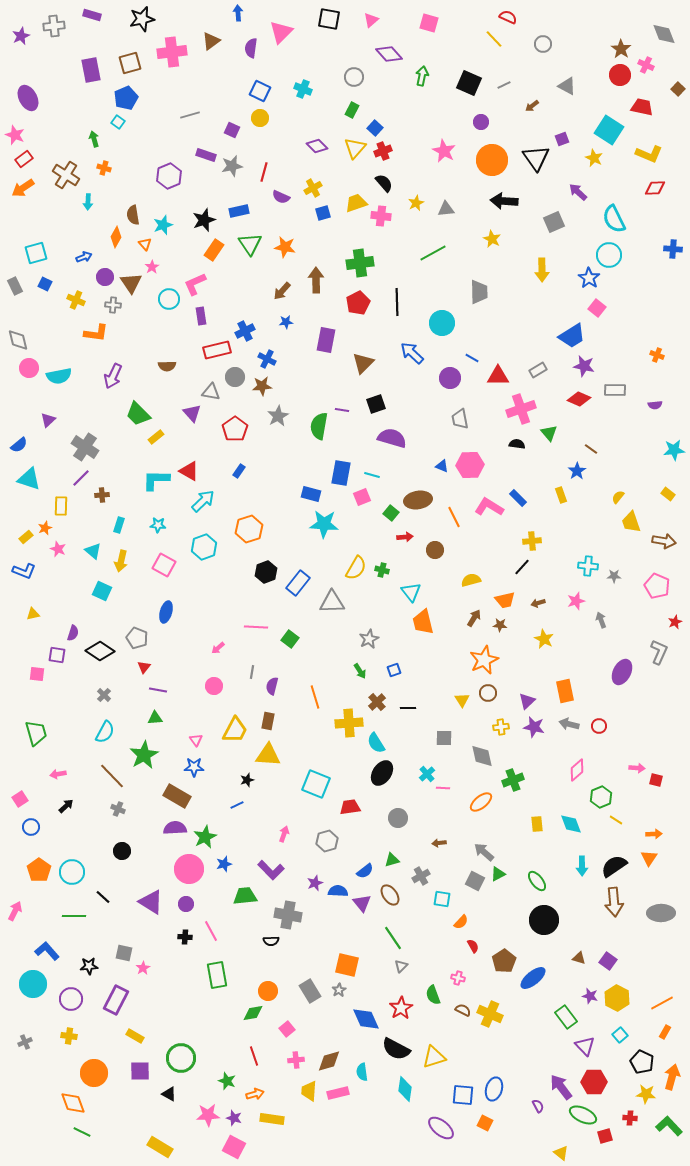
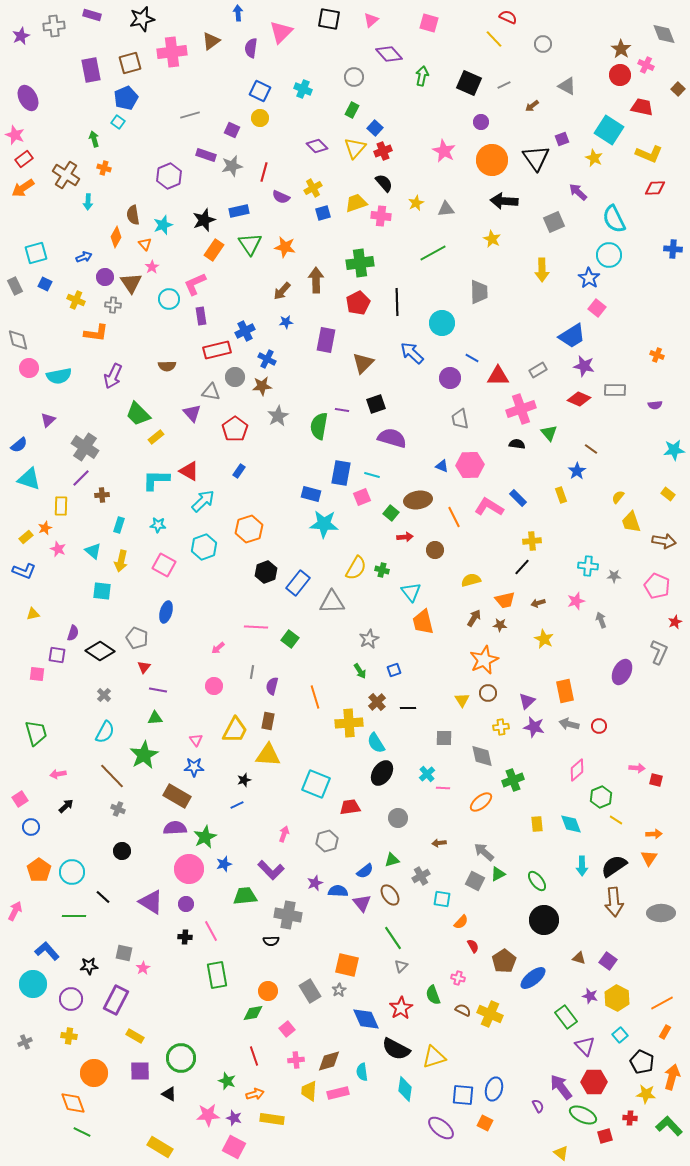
cyan square at (102, 591): rotated 18 degrees counterclockwise
black star at (247, 780): moved 3 px left
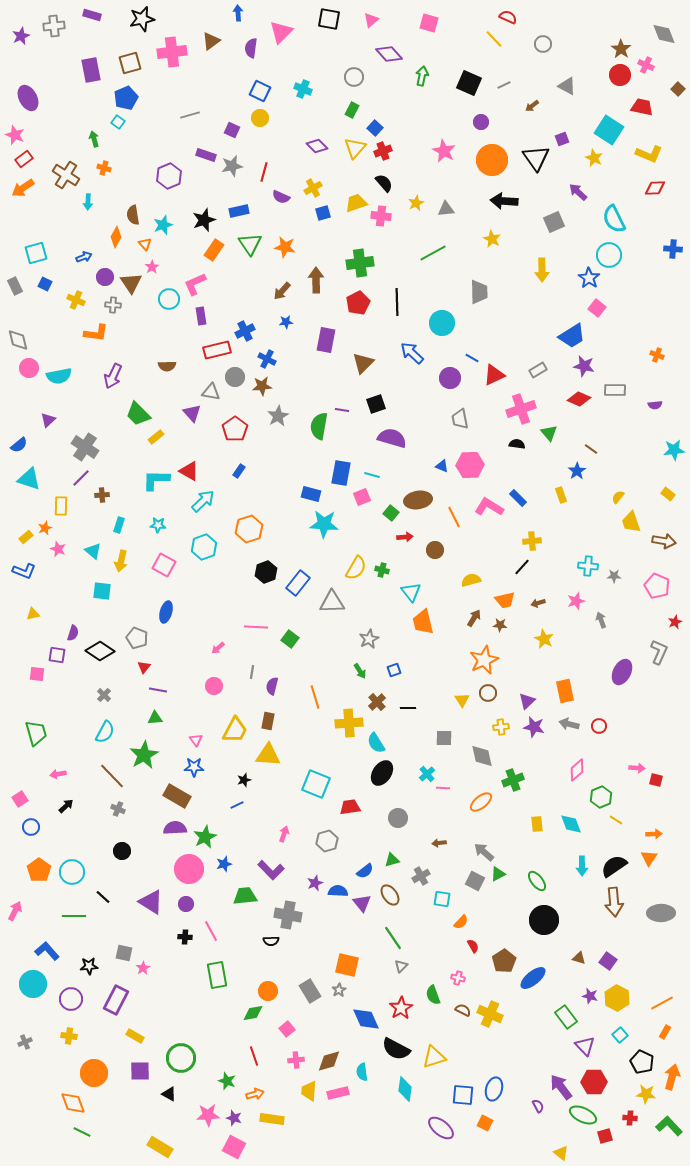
red triangle at (498, 376): moved 4 px left, 1 px up; rotated 25 degrees counterclockwise
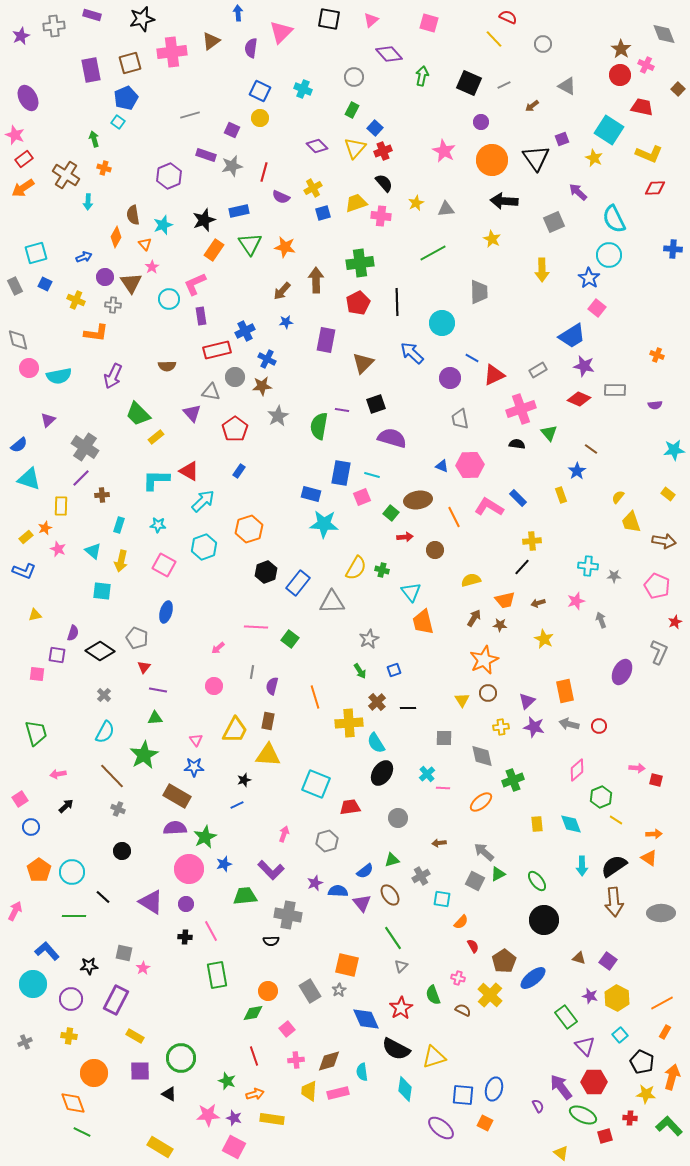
yellow triangle at (33, 614): moved 2 px right, 1 px down
orange triangle at (649, 858): rotated 30 degrees counterclockwise
yellow cross at (490, 1014): moved 19 px up; rotated 20 degrees clockwise
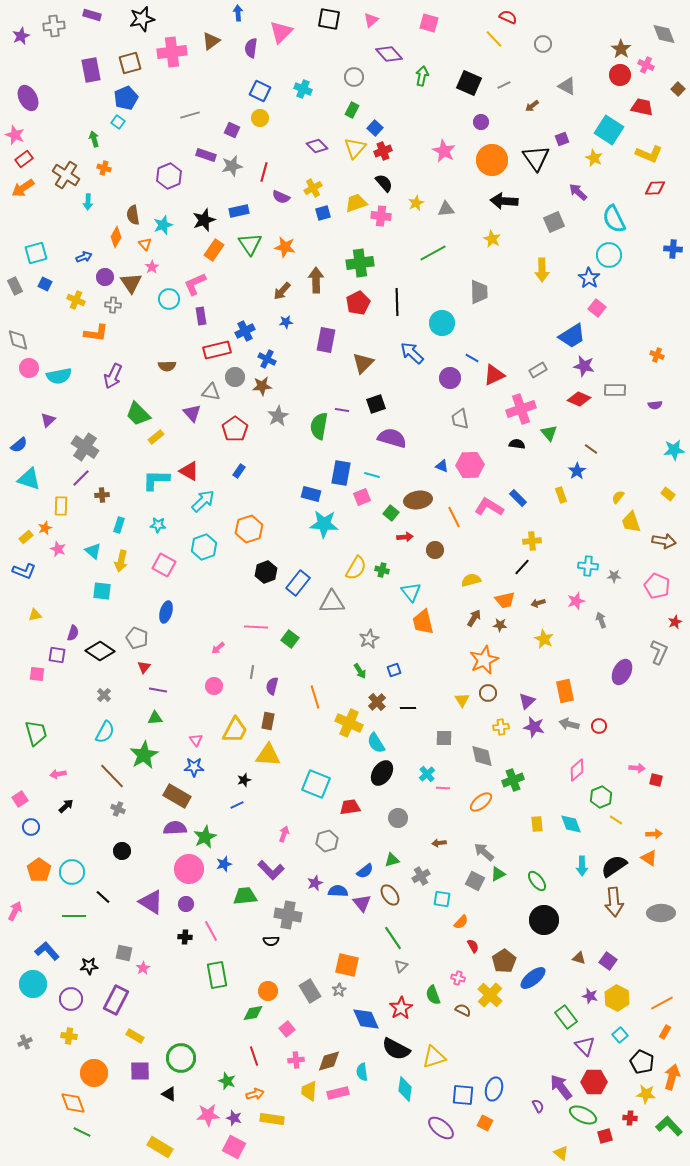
yellow cross at (349, 723): rotated 28 degrees clockwise
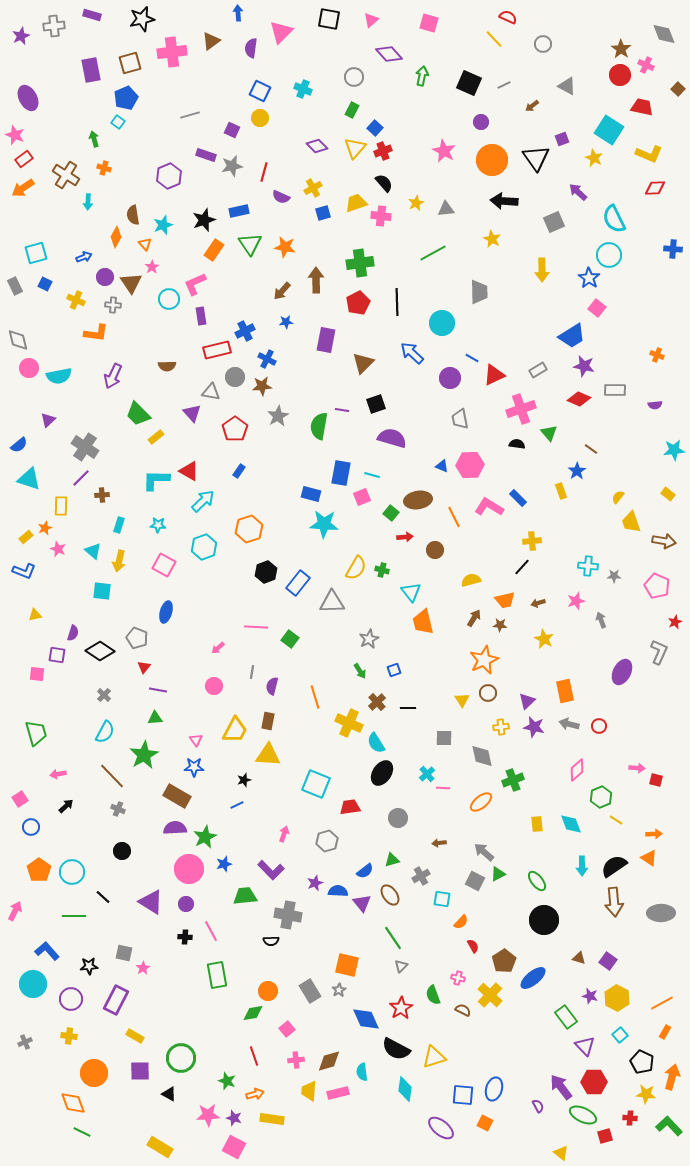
yellow rectangle at (561, 495): moved 4 px up
yellow arrow at (121, 561): moved 2 px left
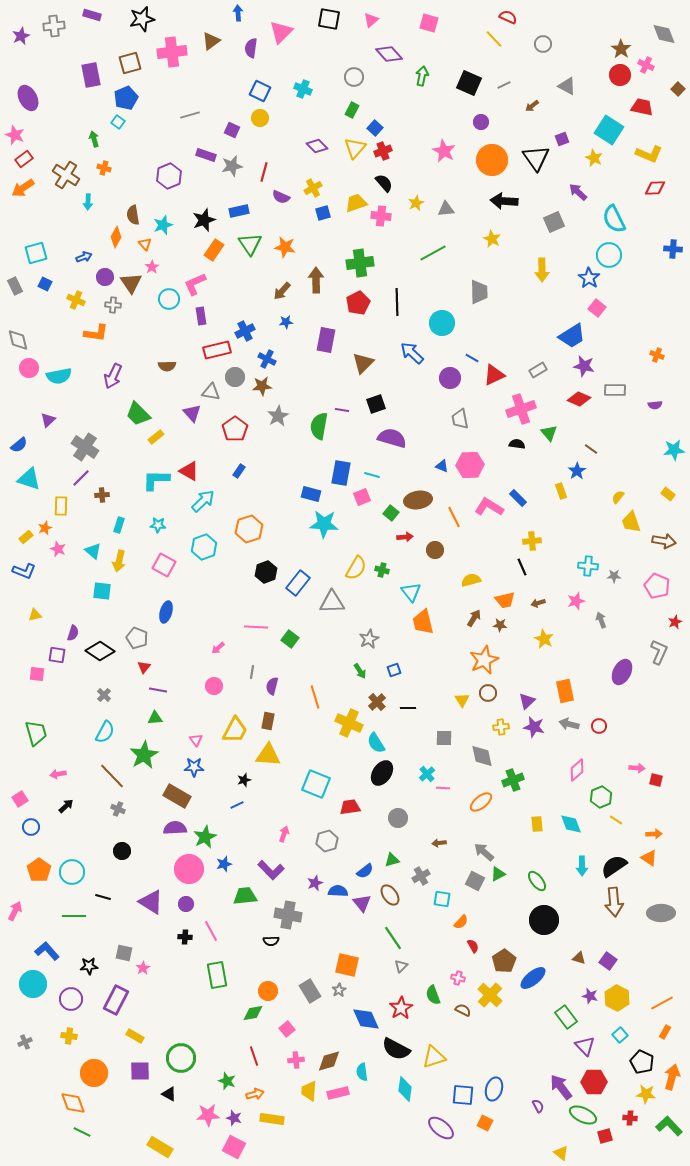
purple rectangle at (91, 70): moved 5 px down
black line at (522, 567): rotated 66 degrees counterclockwise
black line at (103, 897): rotated 28 degrees counterclockwise
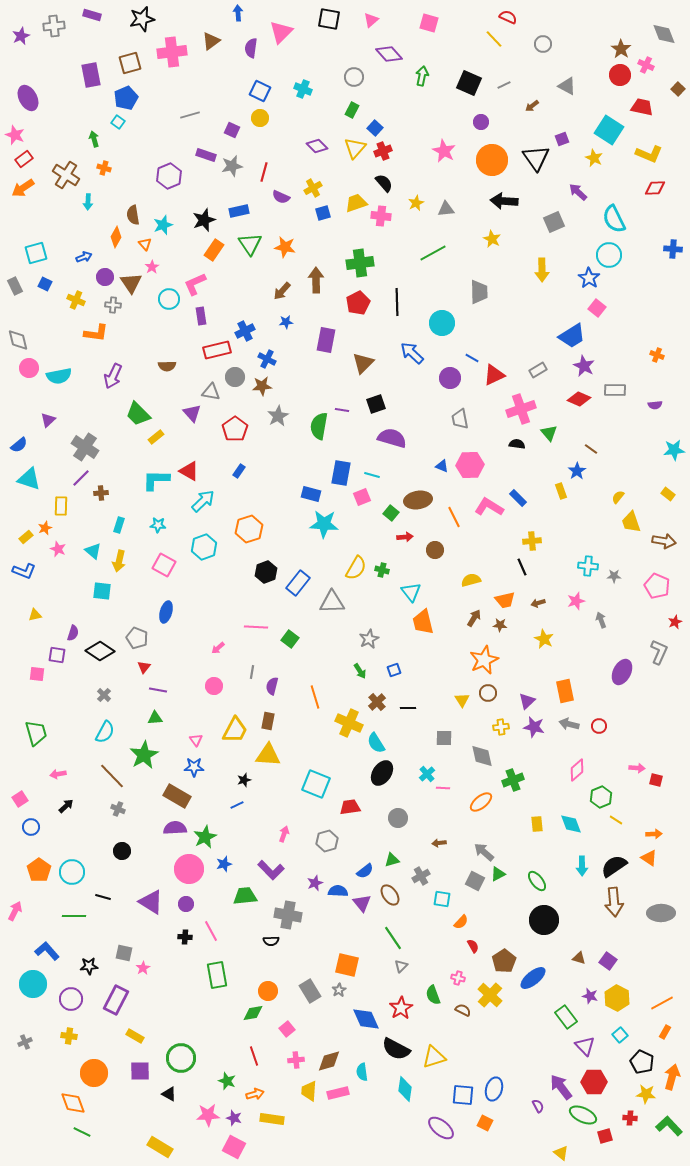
purple star at (584, 366): rotated 15 degrees clockwise
brown cross at (102, 495): moved 1 px left, 2 px up
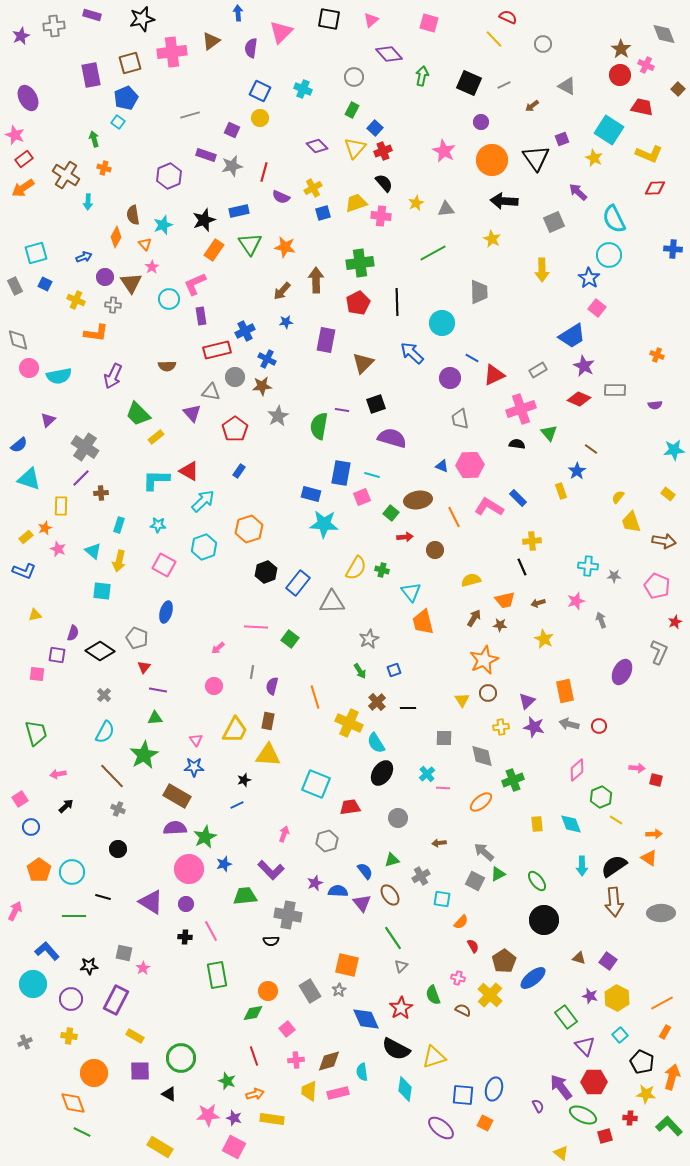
black circle at (122, 851): moved 4 px left, 2 px up
blue semicircle at (365, 871): rotated 90 degrees counterclockwise
